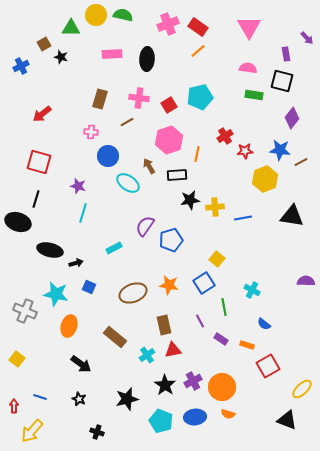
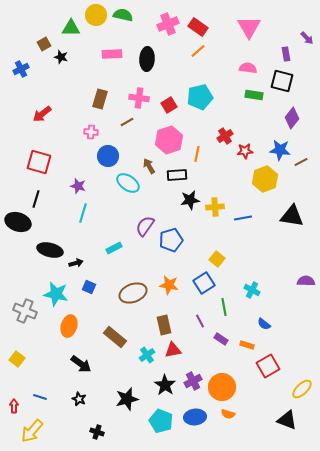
blue cross at (21, 66): moved 3 px down
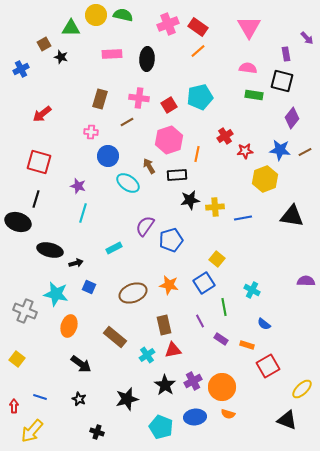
brown line at (301, 162): moved 4 px right, 10 px up
cyan pentagon at (161, 421): moved 6 px down
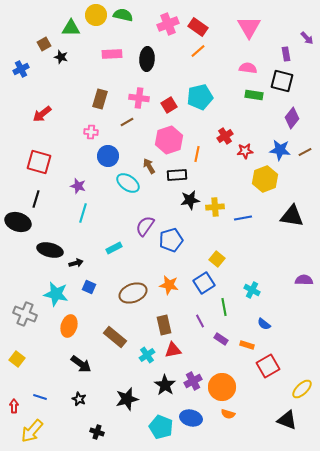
purple semicircle at (306, 281): moved 2 px left, 1 px up
gray cross at (25, 311): moved 3 px down
blue ellipse at (195, 417): moved 4 px left, 1 px down; rotated 20 degrees clockwise
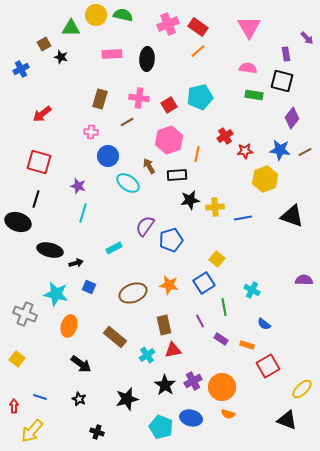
black triangle at (292, 216): rotated 10 degrees clockwise
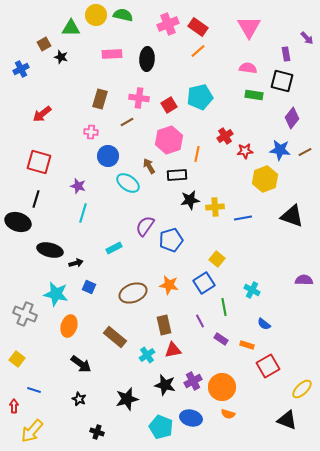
black star at (165, 385): rotated 20 degrees counterclockwise
blue line at (40, 397): moved 6 px left, 7 px up
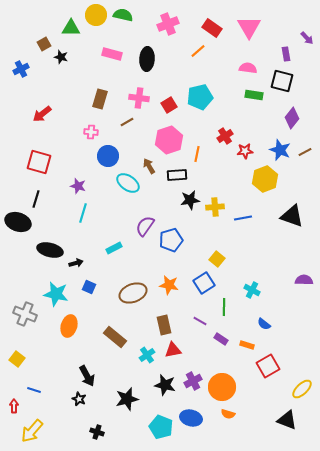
red rectangle at (198, 27): moved 14 px right, 1 px down
pink rectangle at (112, 54): rotated 18 degrees clockwise
blue star at (280, 150): rotated 15 degrees clockwise
green line at (224, 307): rotated 12 degrees clockwise
purple line at (200, 321): rotated 32 degrees counterclockwise
black arrow at (81, 364): moved 6 px right, 12 px down; rotated 25 degrees clockwise
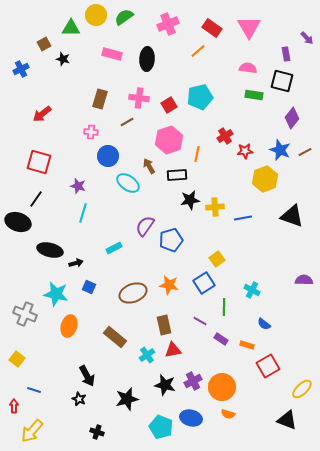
green semicircle at (123, 15): moved 1 px right, 2 px down; rotated 48 degrees counterclockwise
black star at (61, 57): moved 2 px right, 2 px down
black line at (36, 199): rotated 18 degrees clockwise
yellow square at (217, 259): rotated 14 degrees clockwise
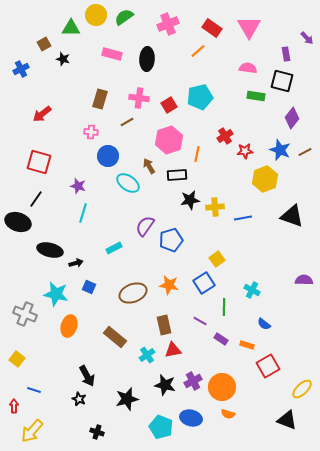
green rectangle at (254, 95): moved 2 px right, 1 px down
